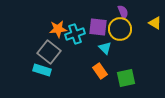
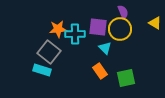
cyan cross: rotated 18 degrees clockwise
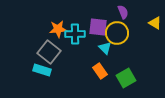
yellow circle: moved 3 px left, 4 px down
green square: rotated 18 degrees counterclockwise
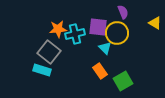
cyan cross: rotated 12 degrees counterclockwise
green square: moved 3 px left, 3 px down
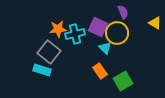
purple square: rotated 18 degrees clockwise
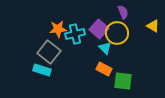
yellow triangle: moved 2 px left, 3 px down
purple square: moved 1 px right, 2 px down; rotated 18 degrees clockwise
orange rectangle: moved 4 px right, 2 px up; rotated 28 degrees counterclockwise
green square: rotated 36 degrees clockwise
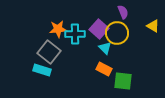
cyan cross: rotated 12 degrees clockwise
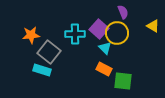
orange star: moved 27 px left, 6 px down
